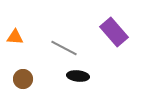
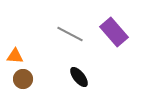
orange triangle: moved 19 px down
gray line: moved 6 px right, 14 px up
black ellipse: moved 1 px right, 1 px down; rotated 45 degrees clockwise
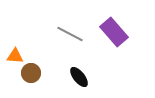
brown circle: moved 8 px right, 6 px up
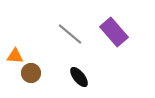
gray line: rotated 12 degrees clockwise
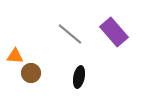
black ellipse: rotated 50 degrees clockwise
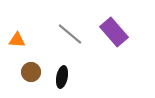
orange triangle: moved 2 px right, 16 px up
brown circle: moved 1 px up
black ellipse: moved 17 px left
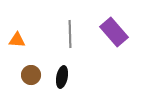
gray line: rotated 48 degrees clockwise
brown circle: moved 3 px down
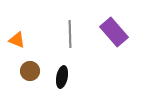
orange triangle: rotated 18 degrees clockwise
brown circle: moved 1 px left, 4 px up
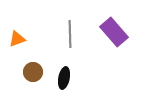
orange triangle: moved 1 px up; rotated 42 degrees counterclockwise
brown circle: moved 3 px right, 1 px down
black ellipse: moved 2 px right, 1 px down
